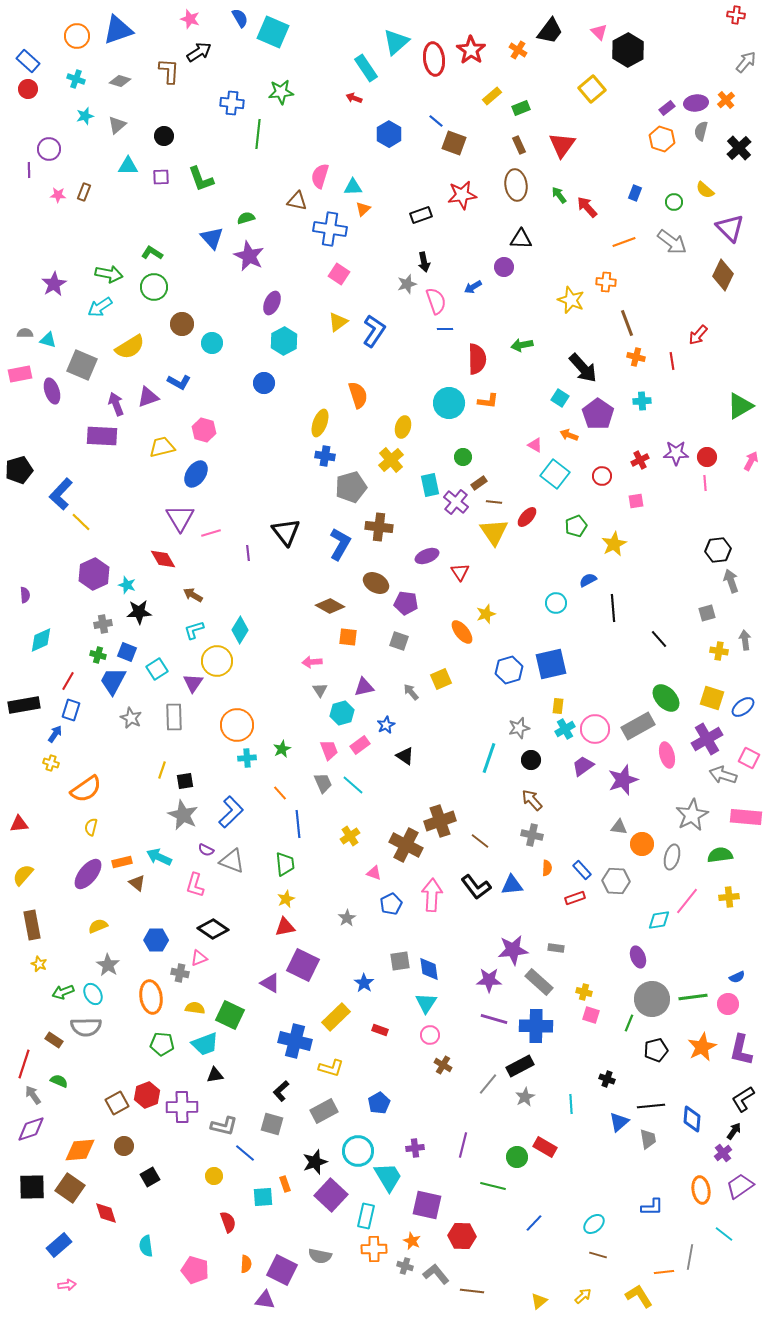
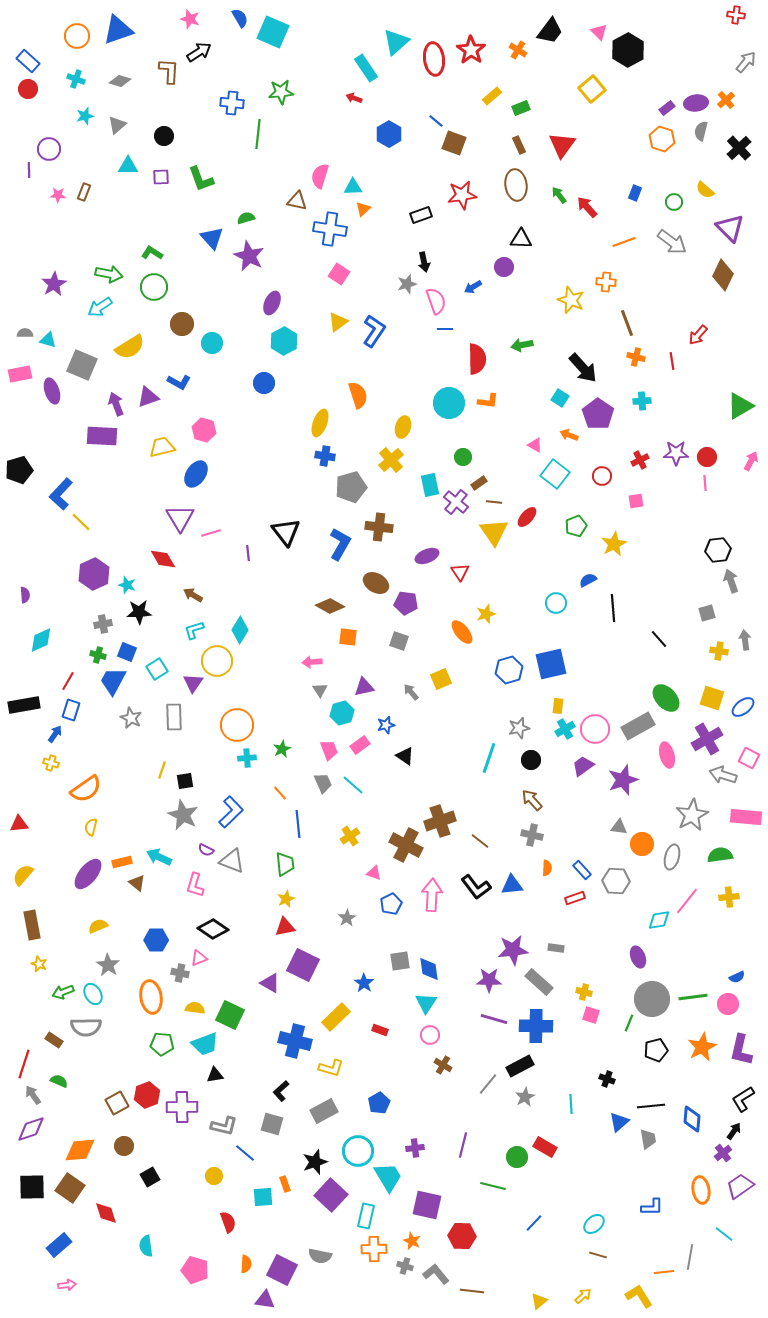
blue star at (386, 725): rotated 12 degrees clockwise
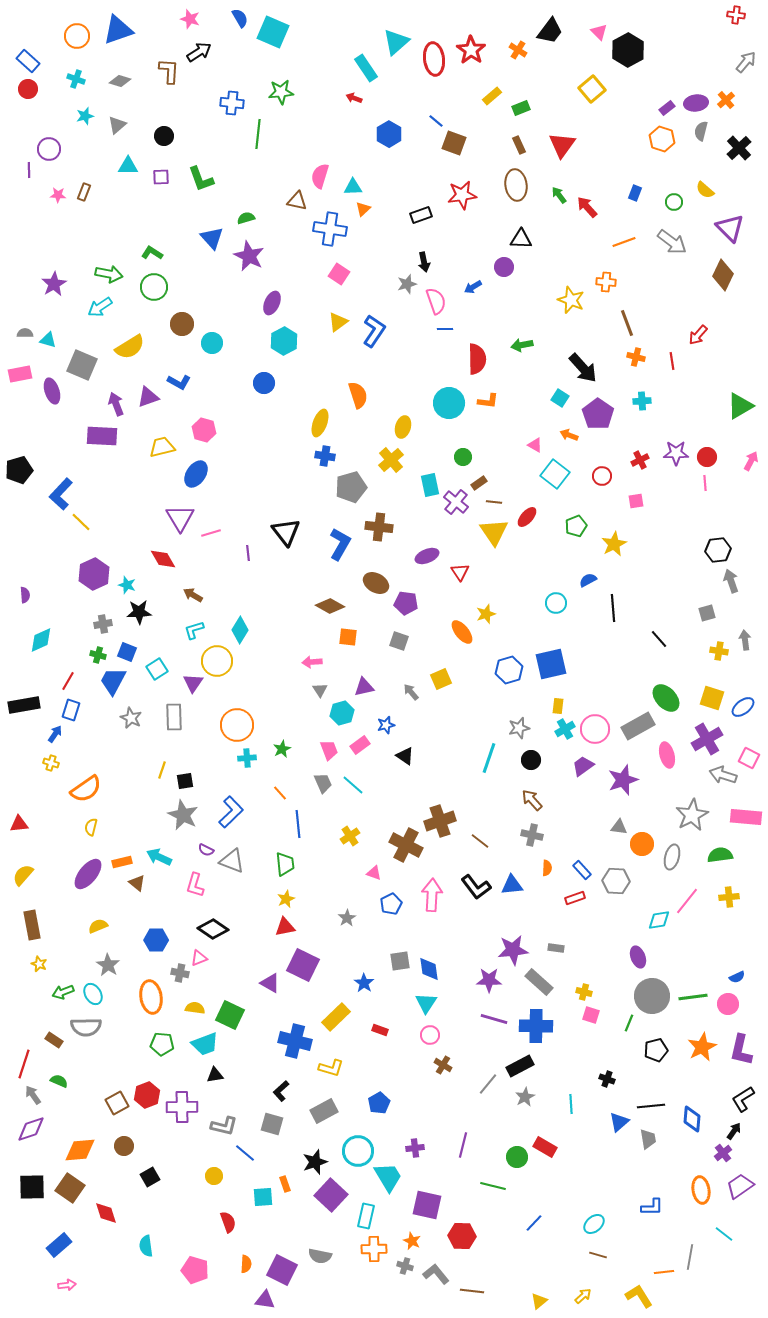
gray circle at (652, 999): moved 3 px up
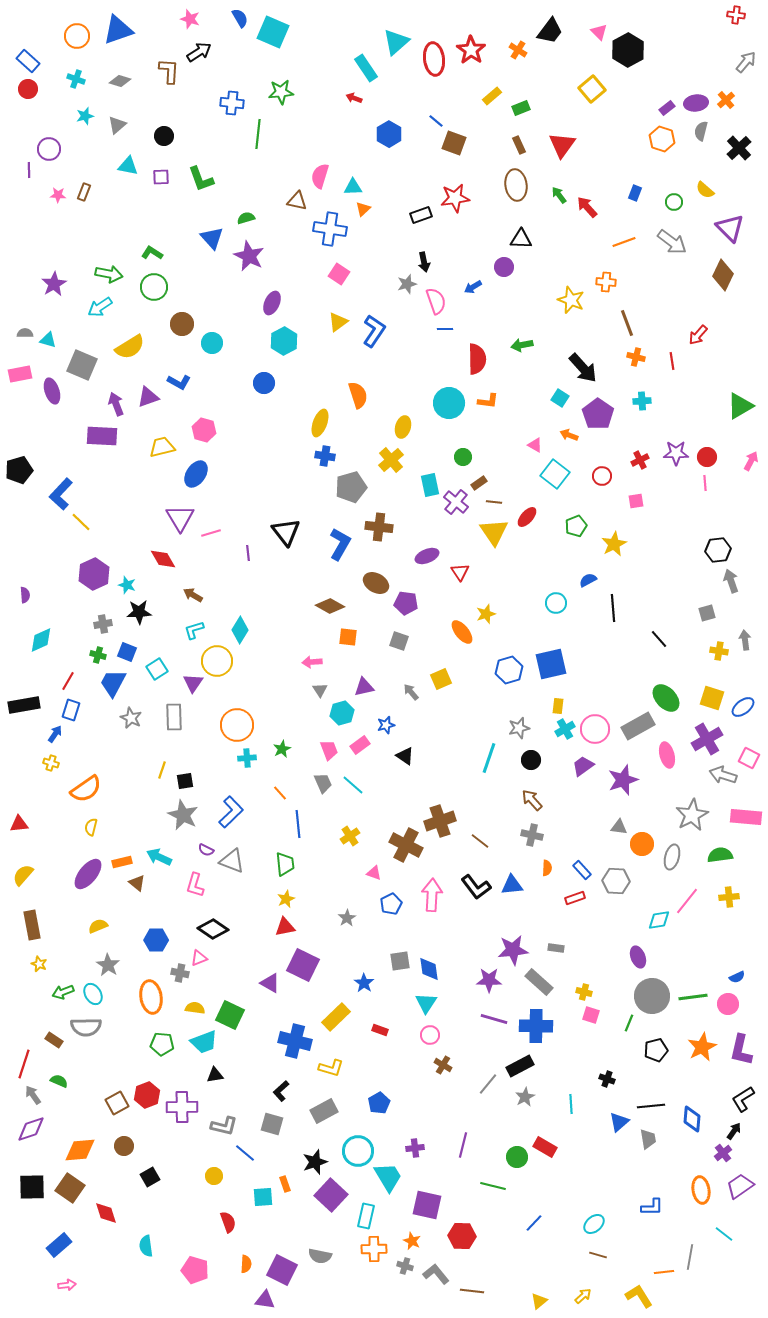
cyan triangle at (128, 166): rotated 10 degrees clockwise
red star at (462, 195): moved 7 px left, 3 px down
blue trapezoid at (113, 681): moved 2 px down
cyan trapezoid at (205, 1044): moved 1 px left, 2 px up
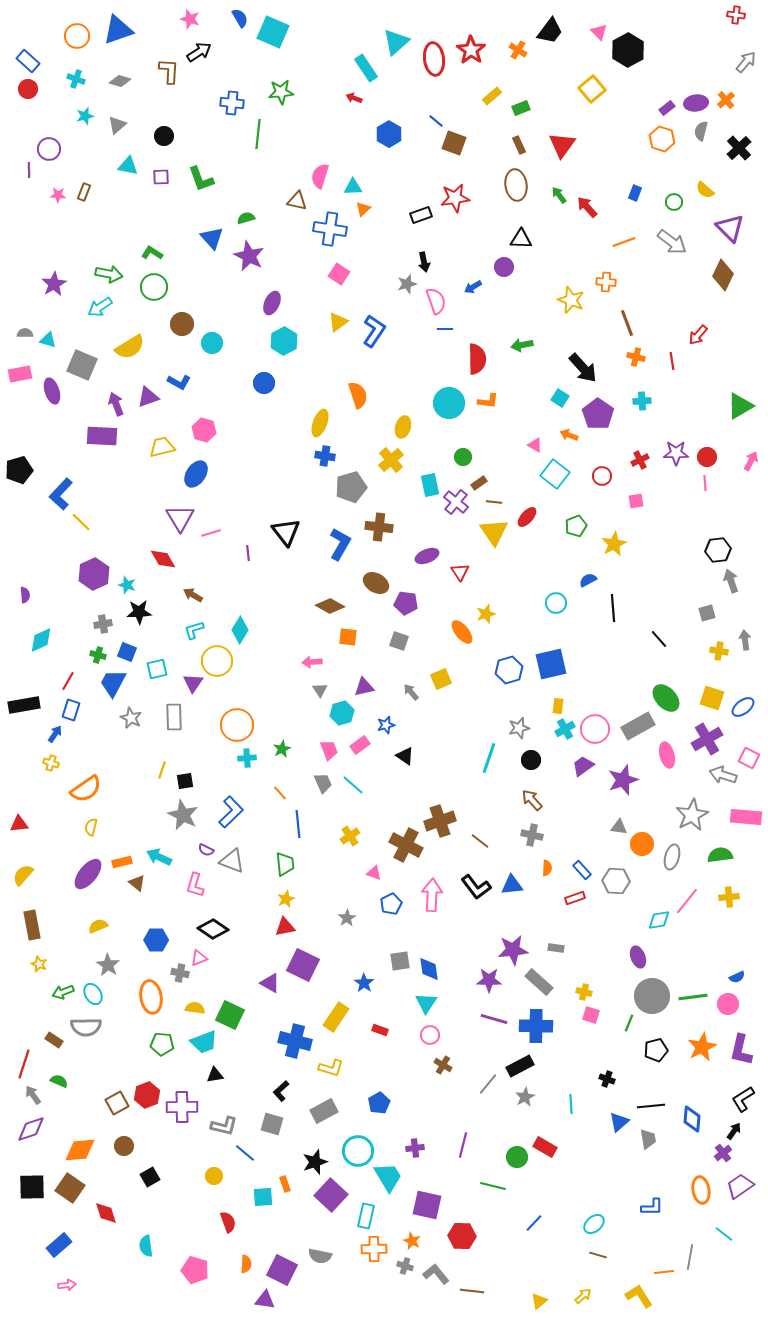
cyan square at (157, 669): rotated 20 degrees clockwise
yellow rectangle at (336, 1017): rotated 12 degrees counterclockwise
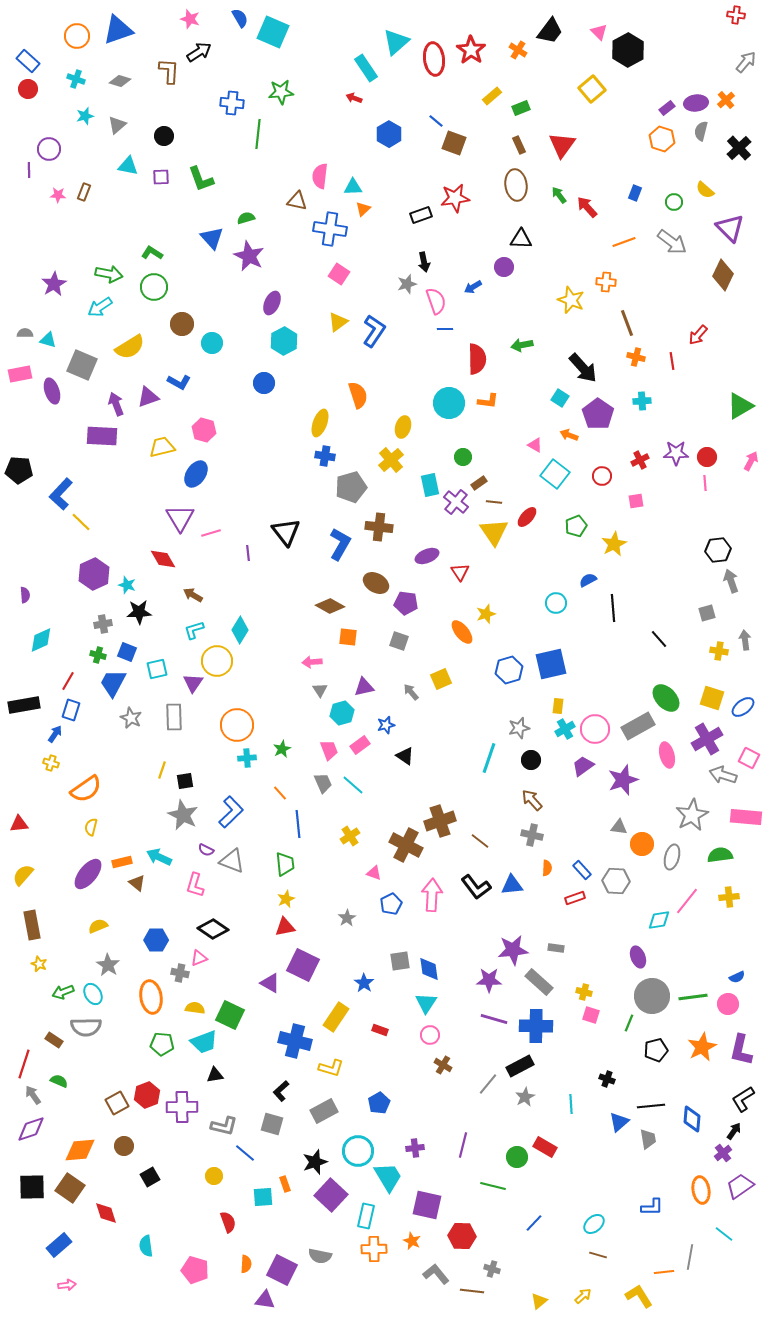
pink semicircle at (320, 176): rotated 10 degrees counterclockwise
black pentagon at (19, 470): rotated 20 degrees clockwise
gray cross at (405, 1266): moved 87 px right, 3 px down
